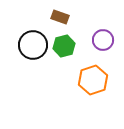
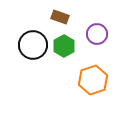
purple circle: moved 6 px left, 6 px up
green hexagon: rotated 15 degrees counterclockwise
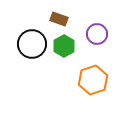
brown rectangle: moved 1 px left, 2 px down
black circle: moved 1 px left, 1 px up
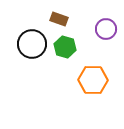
purple circle: moved 9 px right, 5 px up
green hexagon: moved 1 px right, 1 px down; rotated 15 degrees counterclockwise
orange hexagon: rotated 20 degrees clockwise
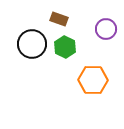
green hexagon: rotated 10 degrees clockwise
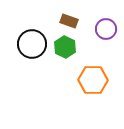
brown rectangle: moved 10 px right, 2 px down
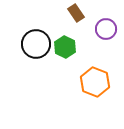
brown rectangle: moved 7 px right, 8 px up; rotated 36 degrees clockwise
black circle: moved 4 px right
orange hexagon: moved 2 px right, 2 px down; rotated 20 degrees clockwise
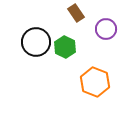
black circle: moved 2 px up
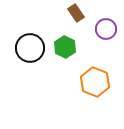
black circle: moved 6 px left, 6 px down
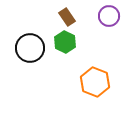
brown rectangle: moved 9 px left, 4 px down
purple circle: moved 3 px right, 13 px up
green hexagon: moved 5 px up
